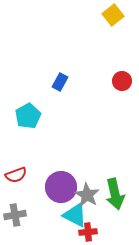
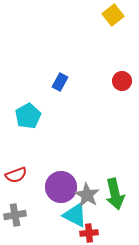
red cross: moved 1 px right, 1 px down
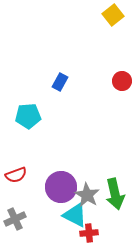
cyan pentagon: rotated 25 degrees clockwise
gray cross: moved 4 px down; rotated 15 degrees counterclockwise
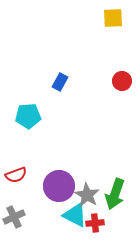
yellow square: moved 3 px down; rotated 35 degrees clockwise
purple circle: moved 2 px left, 1 px up
green arrow: rotated 32 degrees clockwise
gray cross: moved 1 px left, 2 px up
red cross: moved 6 px right, 10 px up
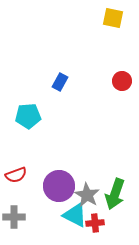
yellow square: rotated 15 degrees clockwise
gray cross: rotated 25 degrees clockwise
